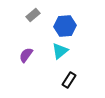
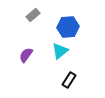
blue hexagon: moved 3 px right, 1 px down
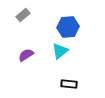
gray rectangle: moved 10 px left
purple semicircle: rotated 21 degrees clockwise
black rectangle: moved 4 px down; rotated 63 degrees clockwise
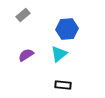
blue hexagon: moved 1 px left, 2 px down
cyan triangle: moved 1 px left, 3 px down
black rectangle: moved 6 px left, 1 px down
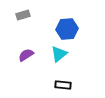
gray rectangle: rotated 24 degrees clockwise
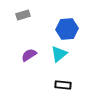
purple semicircle: moved 3 px right
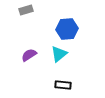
gray rectangle: moved 3 px right, 5 px up
